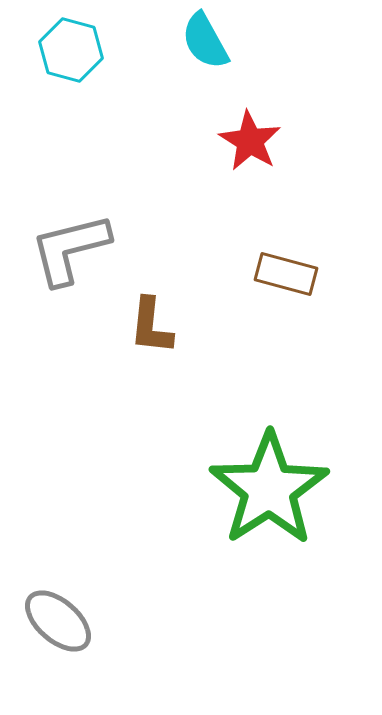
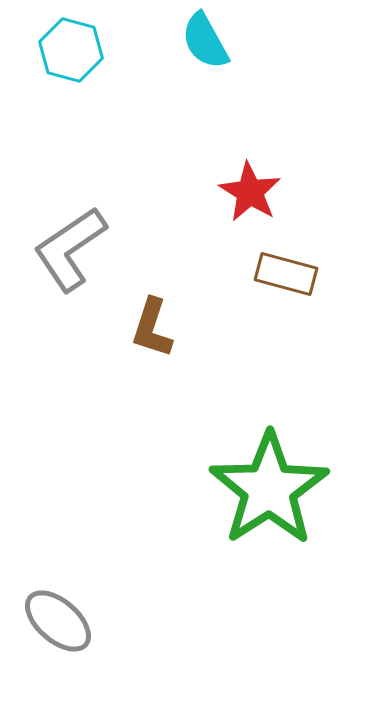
red star: moved 51 px down
gray L-shape: rotated 20 degrees counterclockwise
brown L-shape: moved 1 px right, 2 px down; rotated 12 degrees clockwise
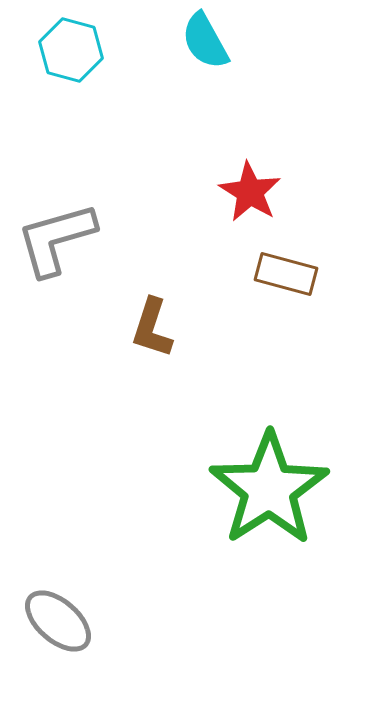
gray L-shape: moved 14 px left, 10 px up; rotated 18 degrees clockwise
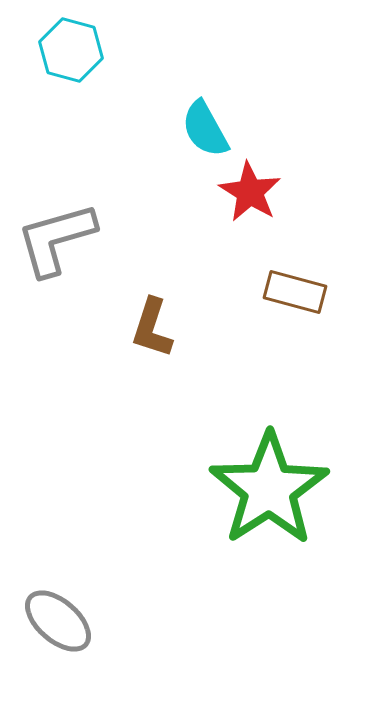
cyan semicircle: moved 88 px down
brown rectangle: moved 9 px right, 18 px down
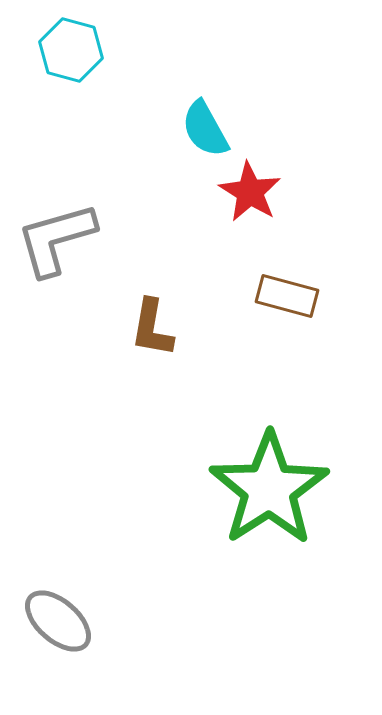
brown rectangle: moved 8 px left, 4 px down
brown L-shape: rotated 8 degrees counterclockwise
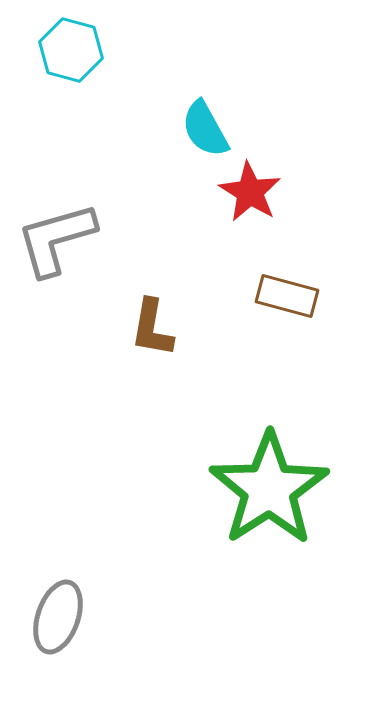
gray ellipse: moved 4 px up; rotated 68 degrees clockwise
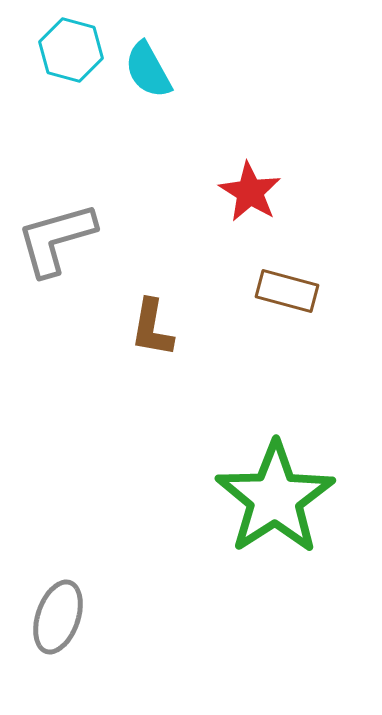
cyan semicircle: moved 57 px left, 59 px up
brown rectangle: moved 5 px up
green star: moved 6 px right, 9 px down
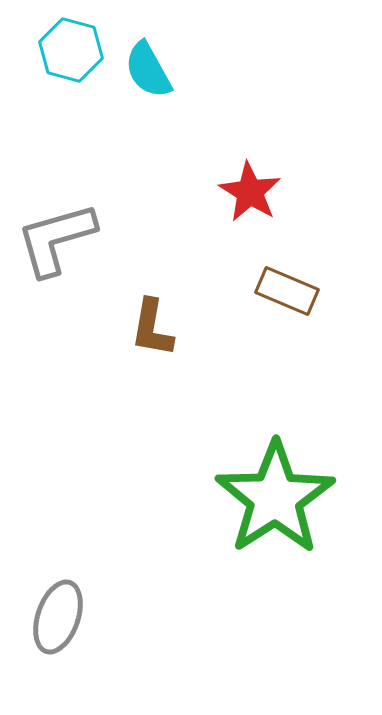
brown rectangle: rotated 8 degrees clockwise
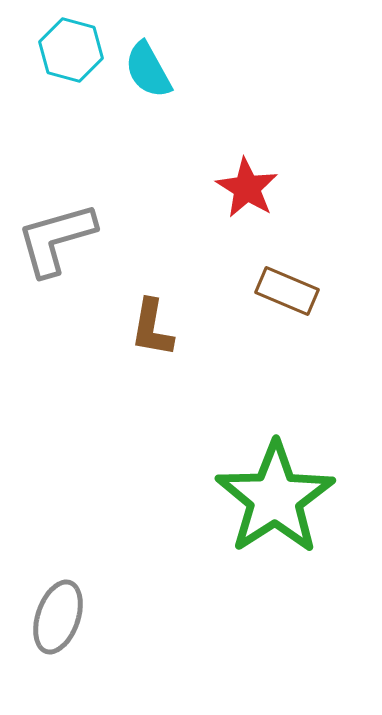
red star: moved 3 px left, 4 px up
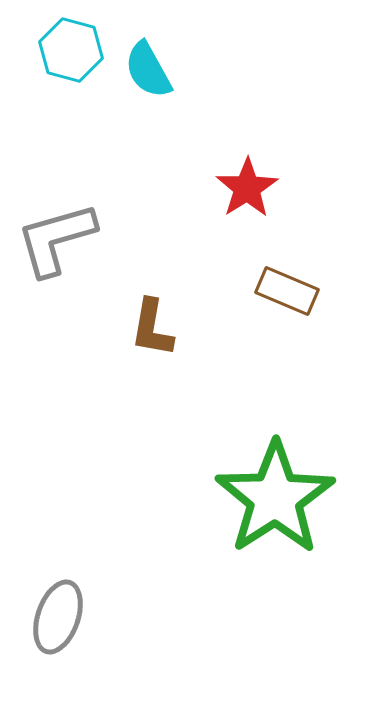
red star: rotated 8 degrees clockwise
